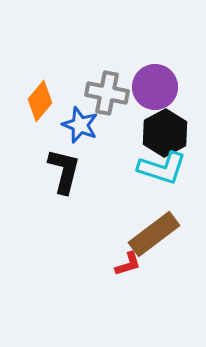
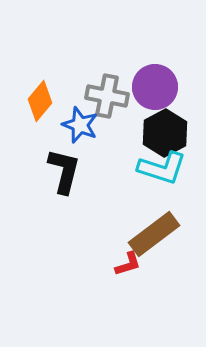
gray cross: moved 3 px down
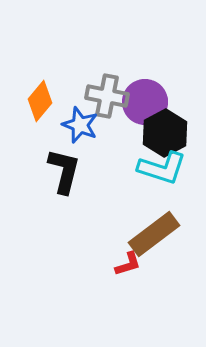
purple circle: moved 10 px left, 15 px down
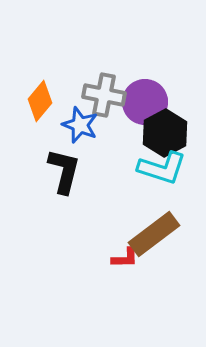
gray cross: moved 3 px left, 1 px up
red L-shape: moved 3 px left, 6 px up; rotated 16 degrees clockwise
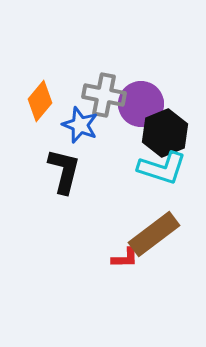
purple circle: moved 4 px left, 2 px down
black hexagon: rotated 6 degrees clockwise
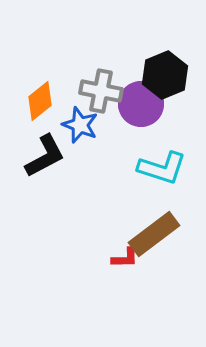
gray cross: moved 3 px left, 4 px up
orange diamond: rotated 12 degrees clockwise
black hexagon: moved 58 px up
black L-shape: moved 19 px left, 15 px up; rotated 48 degrees clockwise
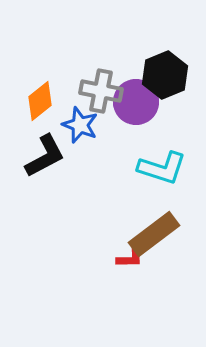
purple circle: moved 5 px left, 2 px up
red L-shape: moved 5 px right
